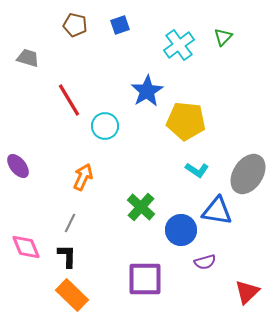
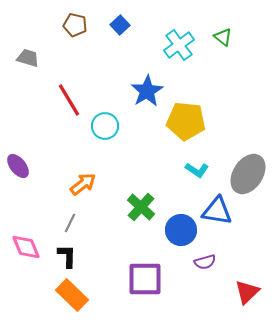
blue square: rotated 24 degrees counterclockwise
green triangle: rotated 36 degrees counterclockwise
orange arrow: moved 7 px down; rotated 28 degrees clockwise
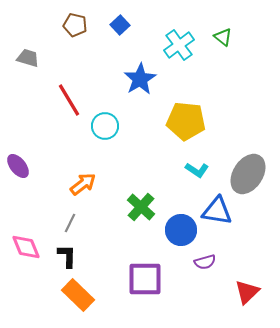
blue star: moved 7 px left, 12 px up
orange rectangle: moved 6 px right
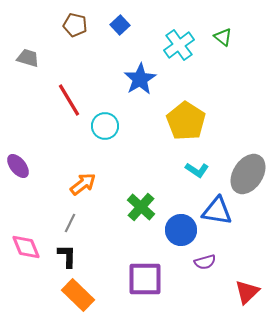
yellow pentagon: rotated 27 degrees clockwise
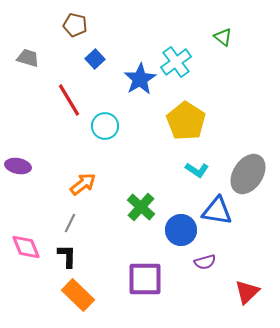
blue square: moved 25 px left, 34 px down
cyan cross: moved 3 px left, 17 px down
purple ellipse: rotated 40 degrees counterclockwise
